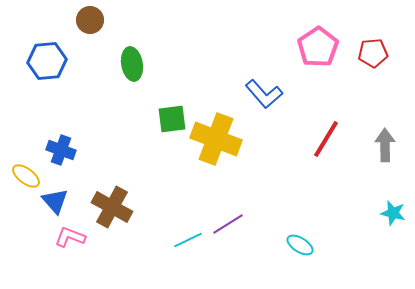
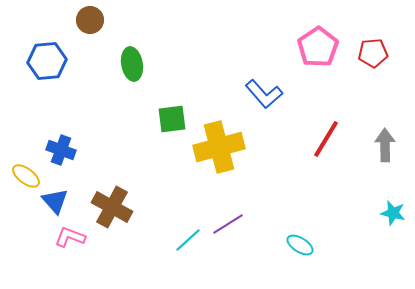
yellow cross: moved 3 px right, 8 px down; rotated 36 degrees counterclockwise
cyan line: rotated 16 degrees counterclockwise
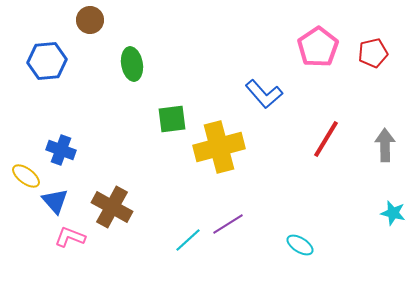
red pentagon: rotated 8 degrees counterclockwise
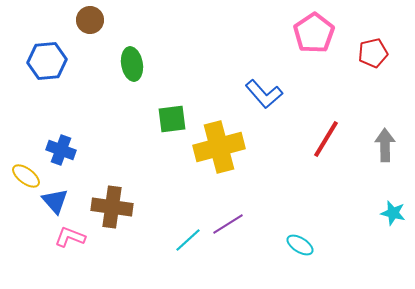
pink pentagon: moved 4 px left, 14 px up
brown cross: rotated 21 degrees counterclockwise
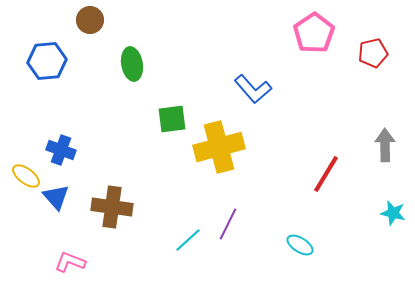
blue L-shape: moved 11 px left, 5 px up
red line: moved 35 px down
blue triangle: moved 1 px right, 4 px up
purple line: rotated 32 degrees counterclockwise
pink L-shape: moved 25 px down
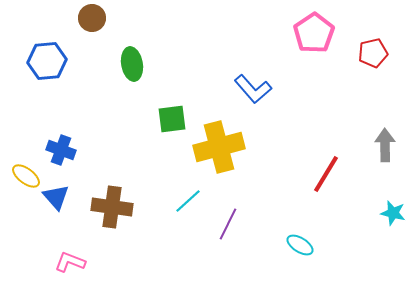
brown circle: moved 2 px right, 2 px up
cyan line: moved 39 px up
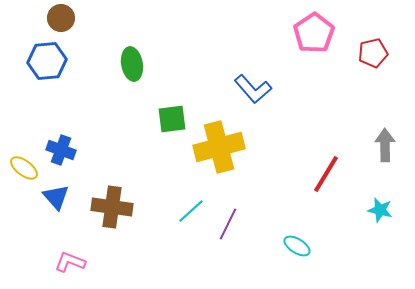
brown circle: moved 31 px left
yellow ellipse: moved 2 px left, 8 px up
cyan line: moved 3 px right, 10 px down
cyan star: moved 13 px left, 3 px up
cyan ellipse: moved 3 px left, 1 px down
